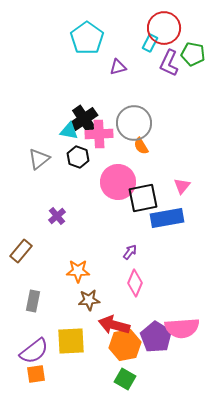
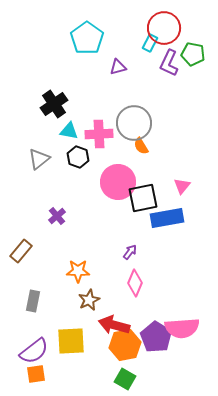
black cross: moved 30 px left, 15 px up
brown star: rotated 20 degrees counterclockwise
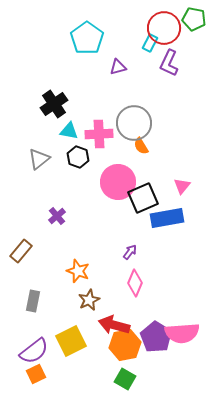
green pentagon: moved 1 px right, 35 px up
black square: rotated 12 degrees counterclockwise
orange star: rotated 20 degrees clockwise
pink semicircle: moved 5 px down
yellow square: rotated 24 degrees counterclockwise
orange square: rotated 18 degrees counterclockwise
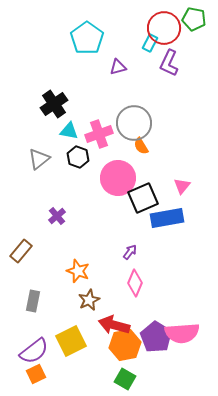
pink cross: rotated 16 degrees counterclockwise
pink circle: moved 4 px up
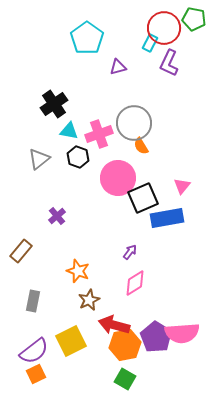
pink diamond: rotated 36 degrees clockwise
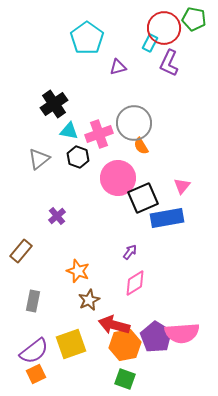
yellow square: moved 3 px down; rotated 8 degrees clockwise
green square: rotated 10 degrees counterclockwise
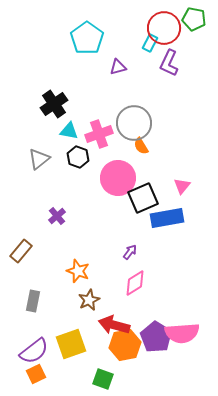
green square: moved 22 px left
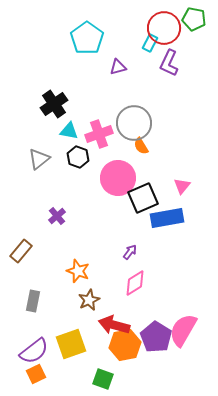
pink semicircle: moved 1 px right, 3 px up; rotated 124 degrees clockwise
